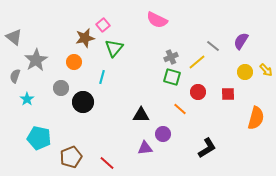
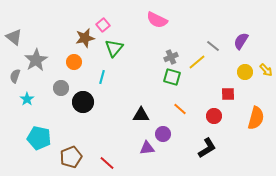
red circle: moved 16 px right, 24 px down
purple triangle: moved 2 px right
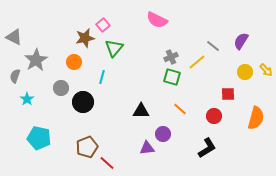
gray triangle: rotated 12 degrees counterclockwise
black triangle: moved 4 px up
brown pentagon: moved 16 px right, 10 px up
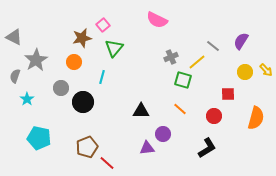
brown star: moved 3 px left
green square: moved 11 px right, 3 px down
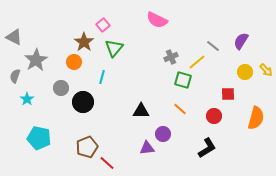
brown star: moved 2 px right, 4 px down; rotated 24 degrees counterclockwise
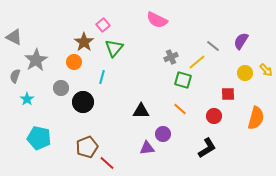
yellow circle: moved 1 px down
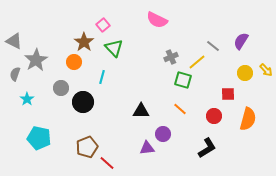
gray triangle: moved 4 px down
green triangle: rotated 24 degrees counterclockwise
gray semicircle: moved 2 px up
orange semicircle: moved 8 px left, 1 px down
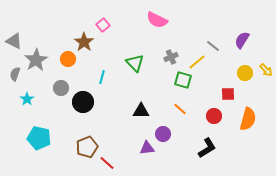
purple semicircle: moved 1 px right, 1 px up
green triangle: moved 21 px right, 15 px down
orange circle: moved 6 px left, 3 px up
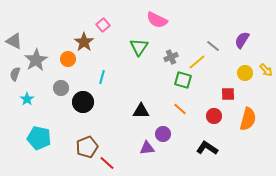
green triangle: moved 4 px right, 16 px up; rotated 18 degrees clockwise
black L-shape: rotated 115 degrees counterclockwise
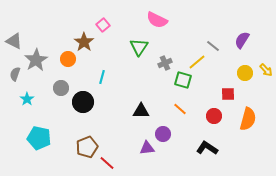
gray cross: moved 6 px left, 6 px down
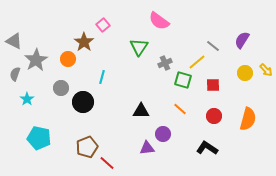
pink semicircle: moved 2 px right, 1 px down; rotated 10 degrees clockwise
red square: moved 15 px left, 9 px up
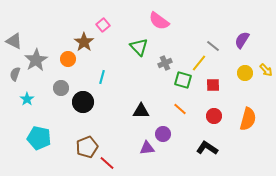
green triangle: rotated 18 degrees counterclockwise
yellow line: moved 2 px right, 1 px down; rotated 12 degrees counterclockwise
